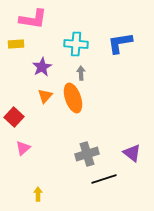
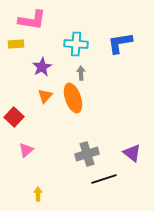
pink L-shape: moved 1 px left, 1 px down
pink triangle: moved 3 px right, 2 px down
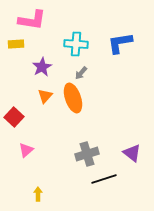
gray arrow: rotated 136 degrees counterclockwise
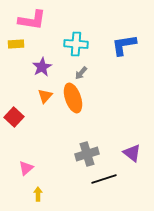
blue L-shape: moved 4 px right, 2 px down
pink triangle: moved 18 px down
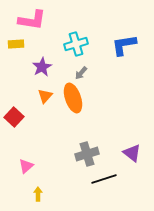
cyan cross: rotated 20 degrees counterclockwise
pink triangle: moved 2 px up
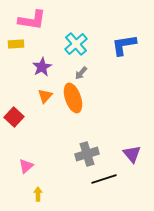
cyan cross: rotated 25 degrees counterclockwise
purple triangle: moved 1 px down; rotated 12 degrees clockwise
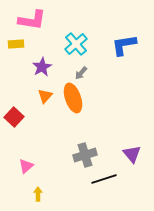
gray cross: moved 2 px left, 1 px down
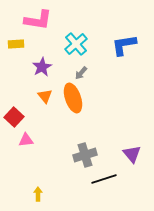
pink L-shape: moved 6 px right
orange triangle: rotated 21 degrees counterclockwise
pink triangle: moved 26 px up; rotated 35 degrees clockwise
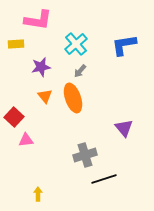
purple star: moved 1 px left; rotated 18 degrees clockwise
gray arrow: moved 1 px left, 2 px up
purple triangle: moved 8 px left, 26 px up
